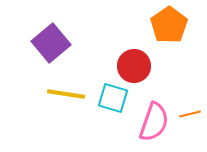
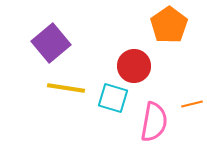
yellow line: moved 6 px up
orange line: moved 2 px right, 10 px up
pink semicircle: rotated 9 degrees counterclockwise
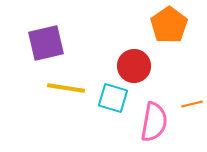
purple square: moved 5 px left; rotated 27 degrees clockwise
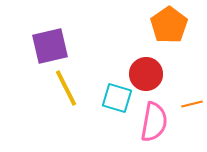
purple square: moved 4 px right, 3 px down
red circle: moved 12 px right, 8 px down
yellow line: rotated 54 degrees clockwise
cyan square: moved 4 px right
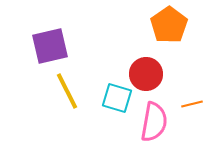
yellow line: moved 1 px right, 3 px down
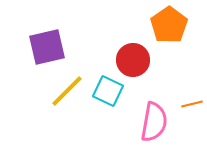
purple square: moved 3 px left, 1 px down
red circle: moved 13 px left, 14 px up
yellow line: rotated 72 degrees clockwise
cyan square: moved 9 px left, 7 px up; rotated 8 degrees clockwise
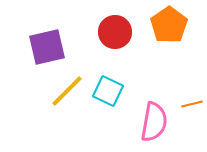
red circle: moved 18 px left, 28 px up
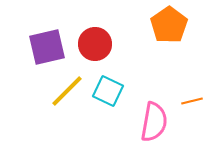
red circle: moved 20 px left, 12 px down
orange line: moved 3 px up
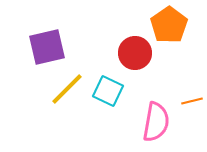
red circle: moved 40 px right, 9 px down
yellow line: moved 2 px up
pink semicircle: moved 2 px right
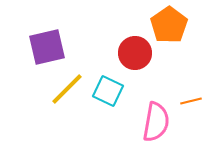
orange line: moved 1 px left
